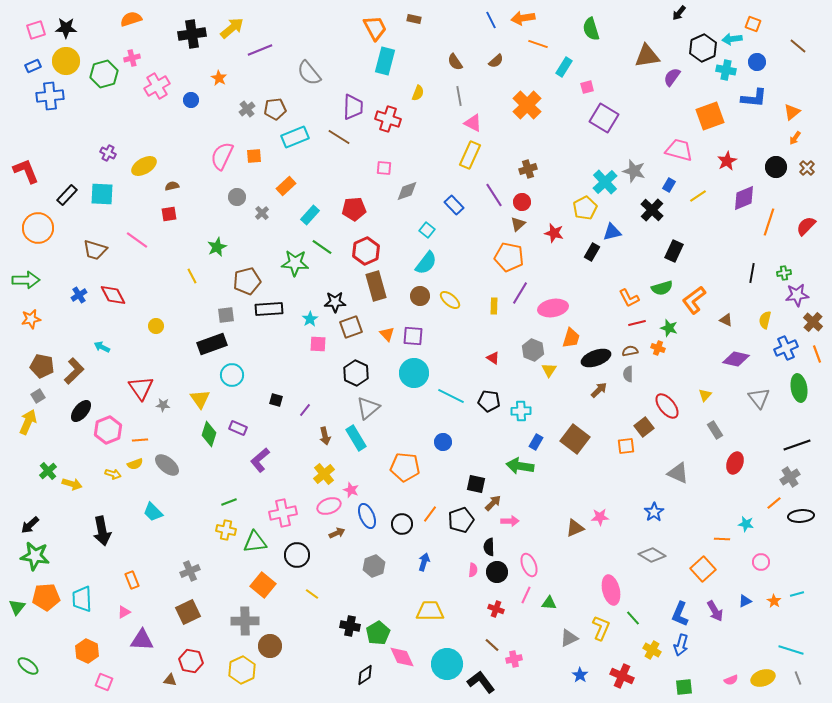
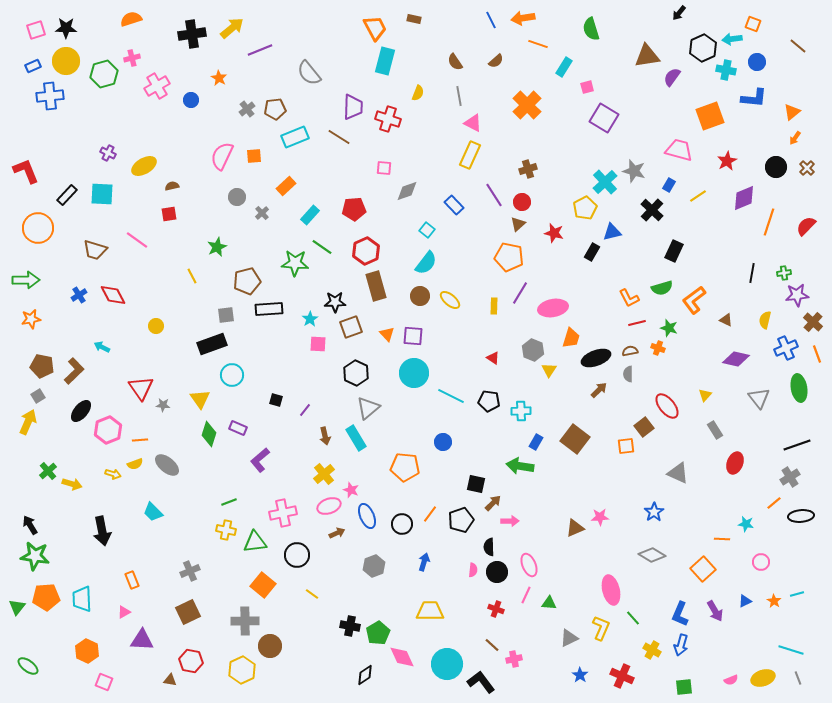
black arrow at (30, 525): rotated 102 degrees clockwise
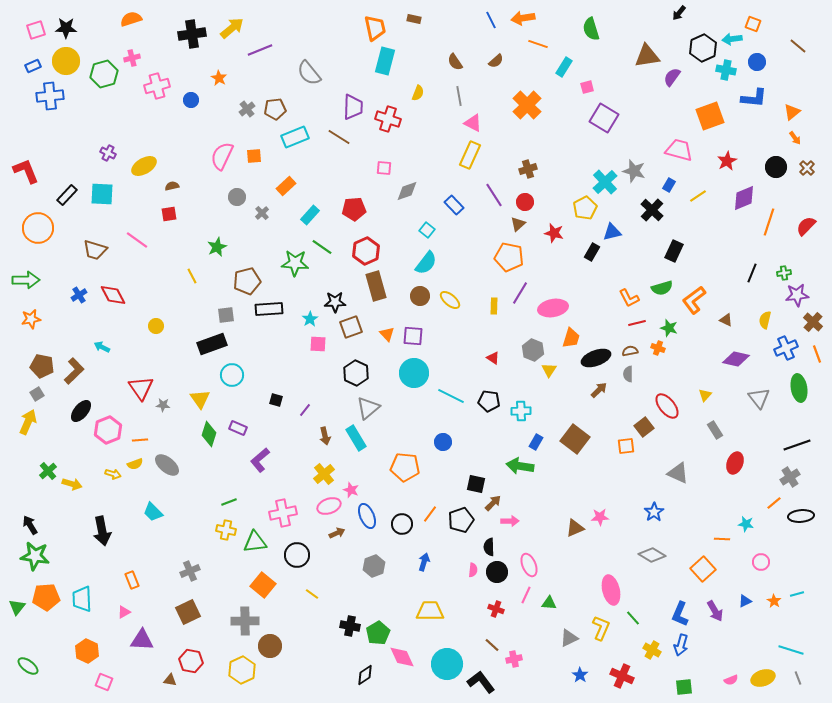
orange trapezoid at (375, 28): rotated 16 degrees clockwise
pink cross at (157, 86): rotated 15 degrees clockwise
orange arrow at (795, 138): rotated 72 degrees counterclockwise
red circle at (522, 202): moved 3 px right
black line at (752, 273): rotated 12 degrees clockwise
gray square at (38, 396): moved 1 px left, 2 px up
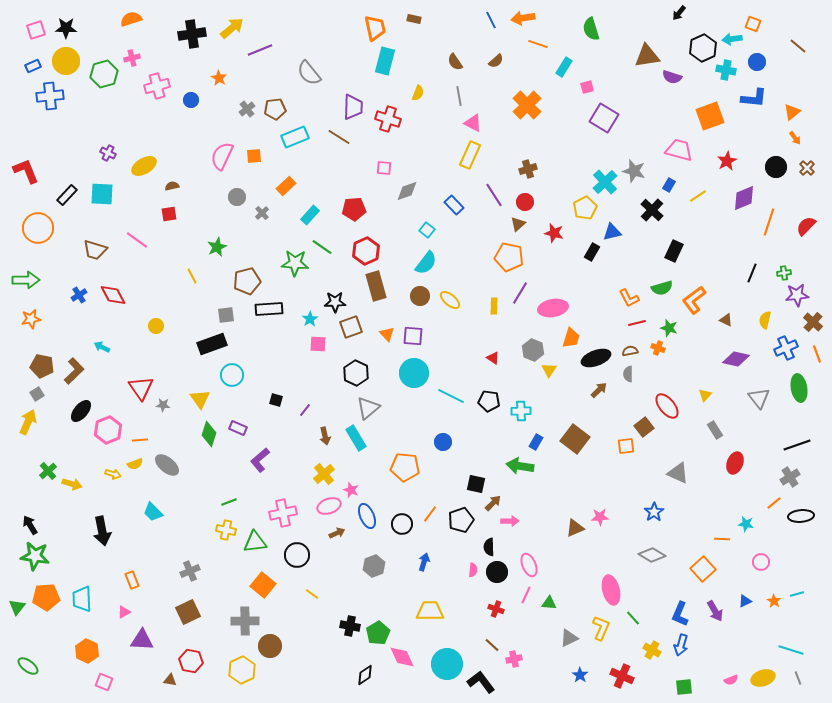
purple semicircle at (672, 77): rotated 108 degrees counterclockwise
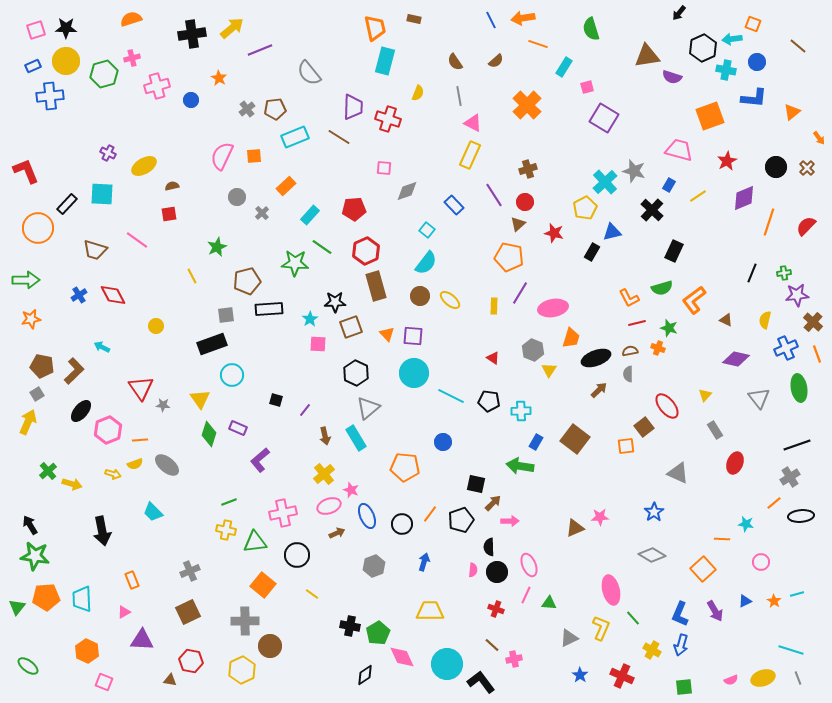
orange arrow at (795, 138): moved 24 px right
black rectangle at (67, 195): moved 9 px down
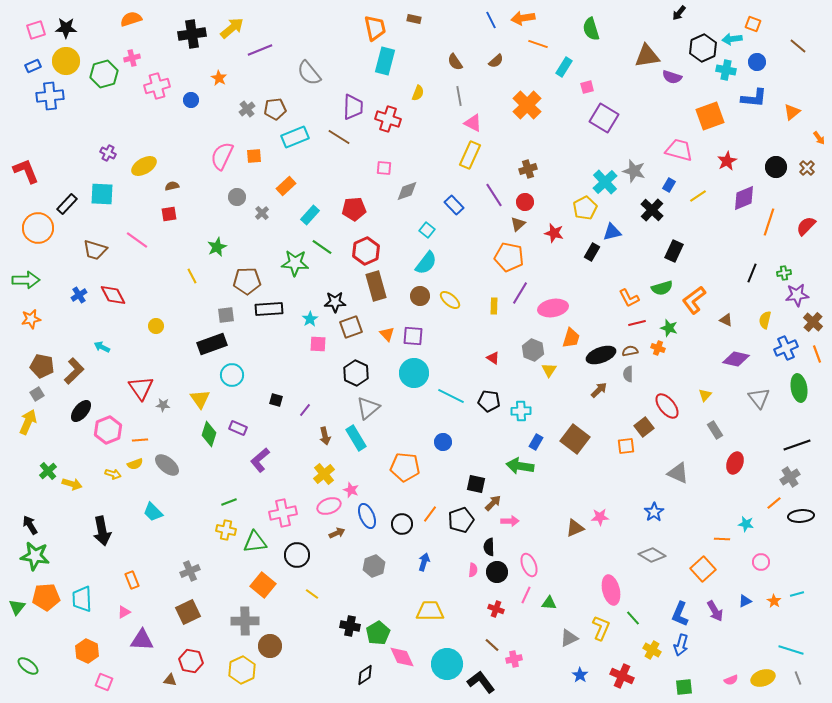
brown pentagon at (247, 281): rotated 12 degrees clockwise
black ellipse at (596, 358): moved 5 px right, 3 px up
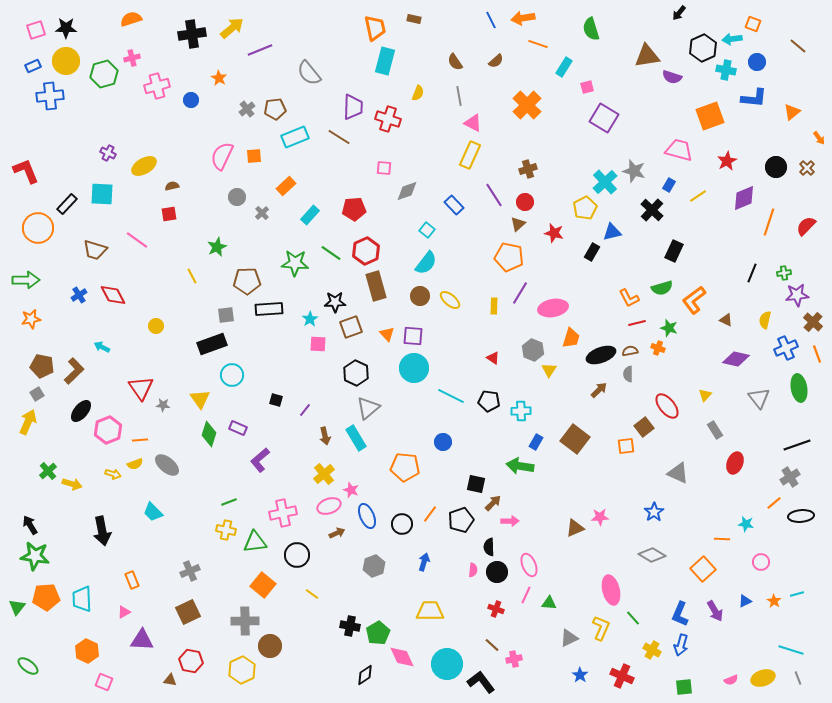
green line at (322, 247): moved 9 px right, 6 px down
cyan circle at (414, 373): moved 5 px up
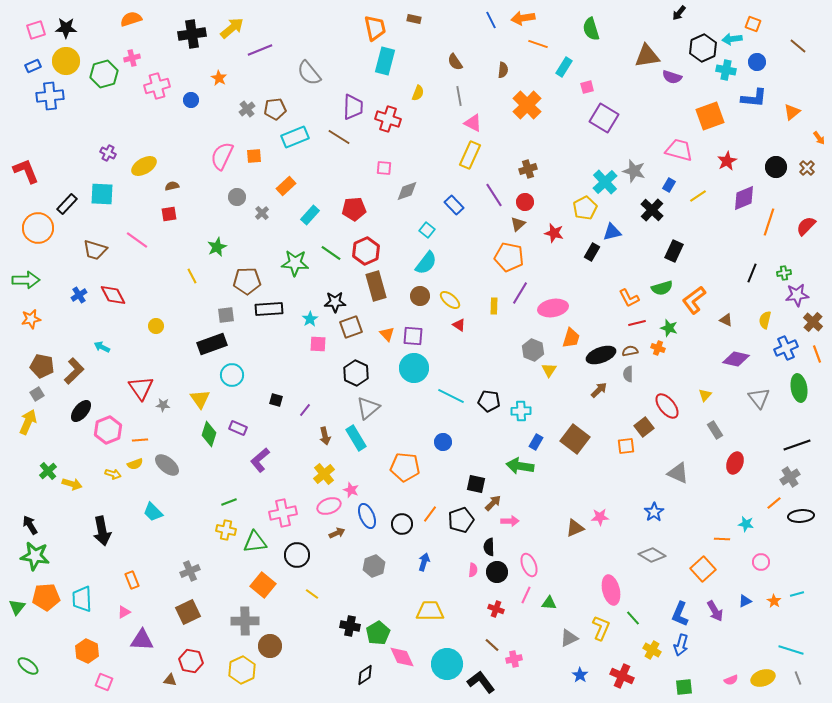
brown semicircle at (496, 61): moved 7 px right, 9 px down; rotated 42 degrees counterclockwise
red triangle at (493, 358): moved 34 px left, 33 px up
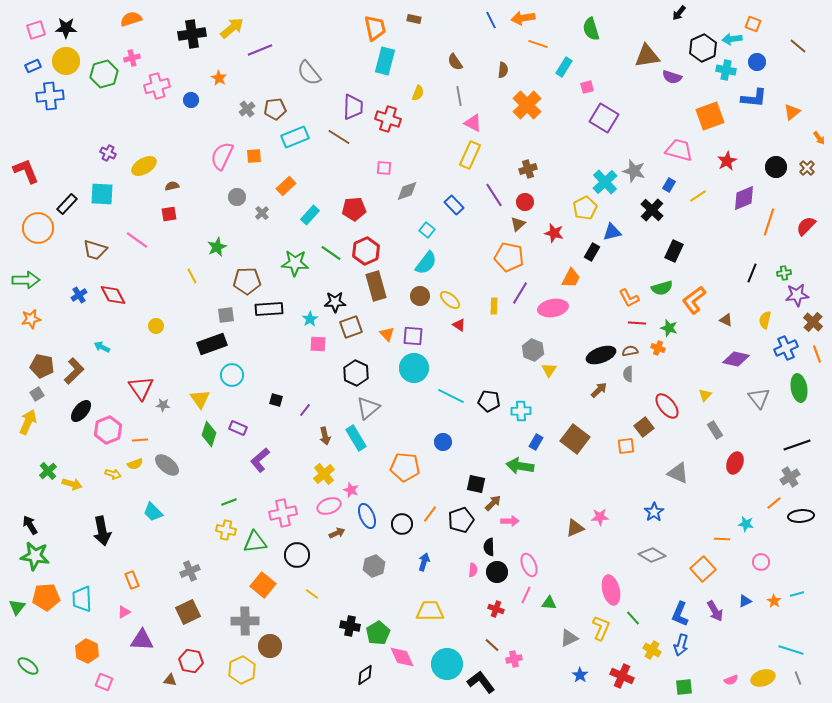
red line at (637, 323): rotated 18 degrees clockwise
orange trapezoid at (571, 338): moved 60 px up; rotated 10 degrees clockwise
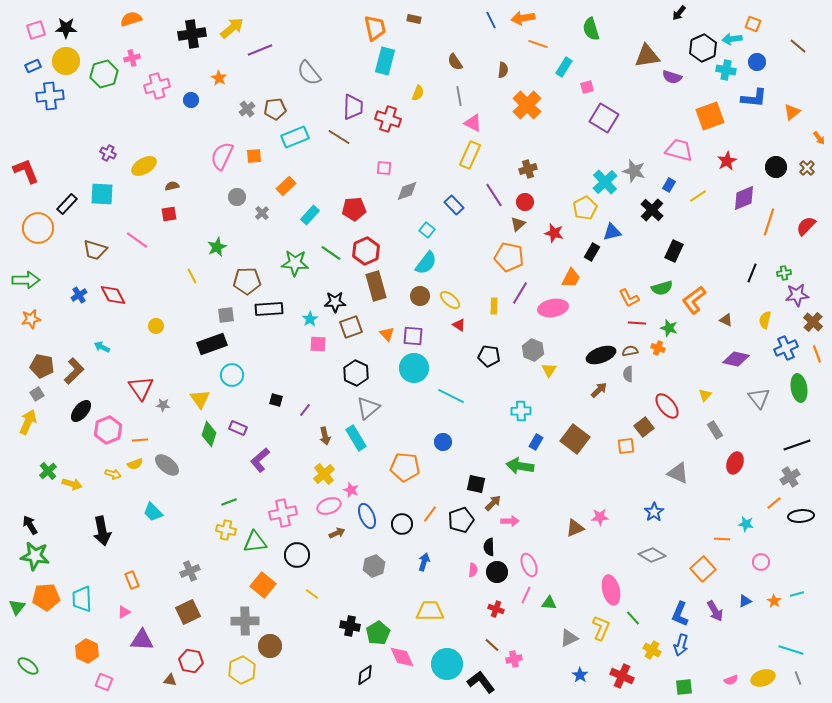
black pentagon at (489, 401): moved 45 px up
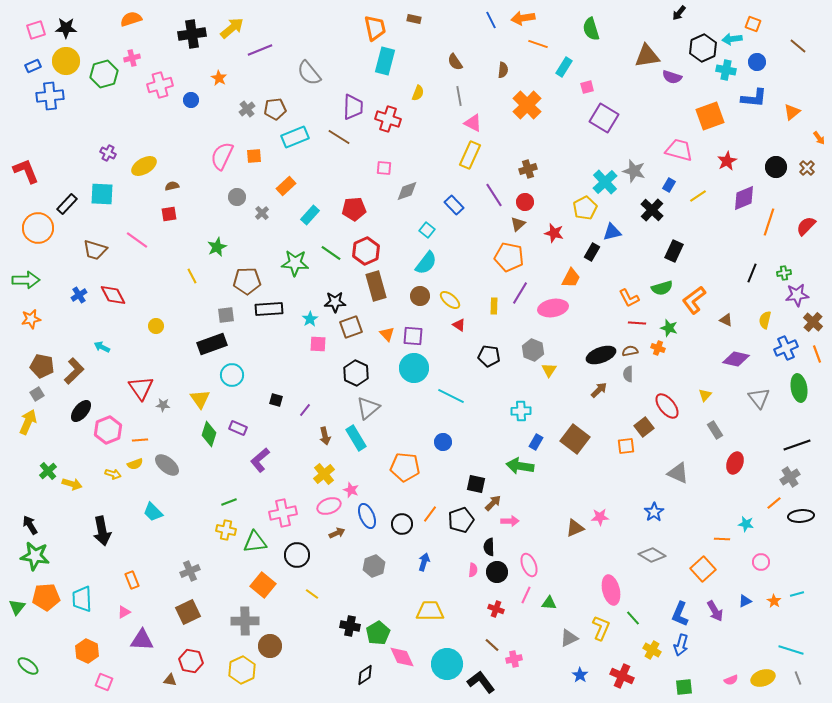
pink cross at (157, 86): moved 3 px right, 1 px up
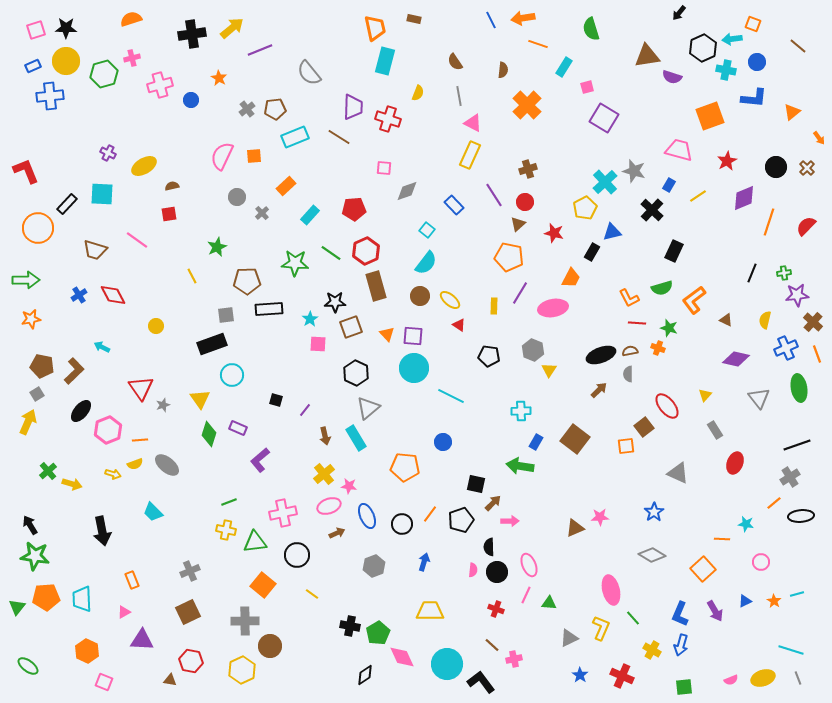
gray star at (163, 405): rotated 24 degrees counterclockwise
pink star at (351, 490): moved 2 px left, 4 px up; rotated 14 degrees counterclockwise
